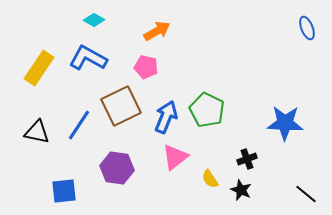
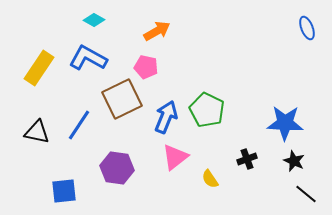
brown square: moved 1 px right, 7 px up
black star: moved 53 px right, 29 px up
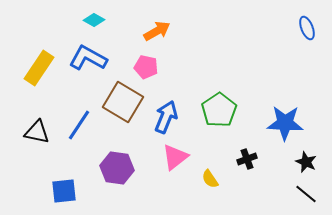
brown square: moved 1 px right, 3 px down; rotated 33 degrees counterclockwise
green pentagon: moved 12 px right; rotated 12 degrees clockwise
black star: moved 12 px right, 1 px down
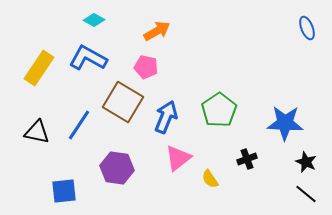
pink triangle: moved 3 px right, 1 px down
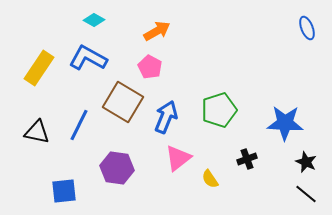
pink pentagon: moved 4 px right; rotated 15 degrees clockwise
green pentagon: rotated 16 degrees clockwise
blue line: rotated 8 degrees counterclockwise
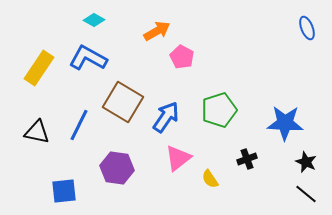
pink pentagon: moved 32 px right, 10 px up
blue arrow: rotated 12 degrees clockwise
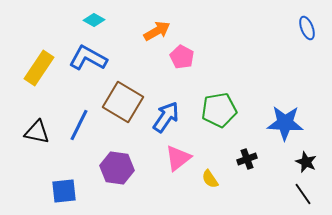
green pentagon: rotated 8 degrees clockwise
black line: moved 3 px left; rotated 15 degrees clockwise
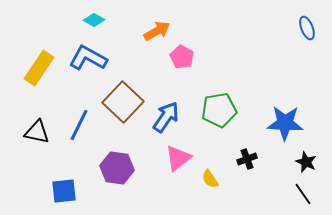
brown square: rotated 12 degrees clockwise
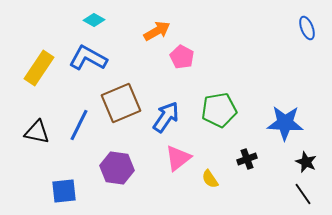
brown square: moved 2 px left, 1 px down; rotated 24 degrees clockwise
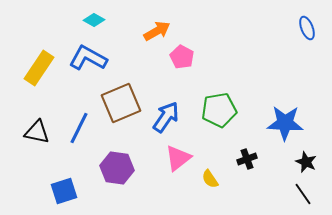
blue line: moved 3 px down
blue square: rotated 12 degrees counterclockwise
